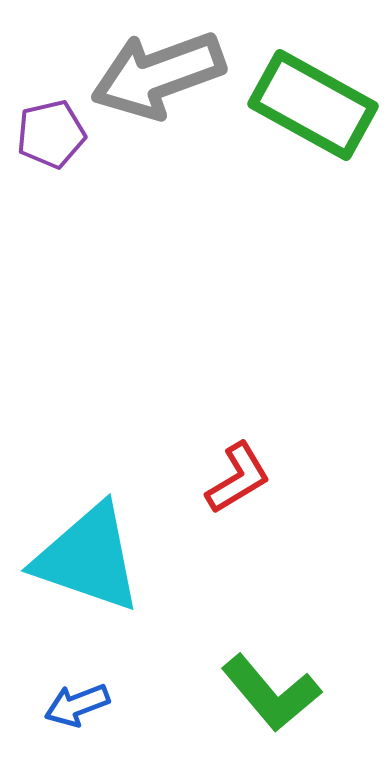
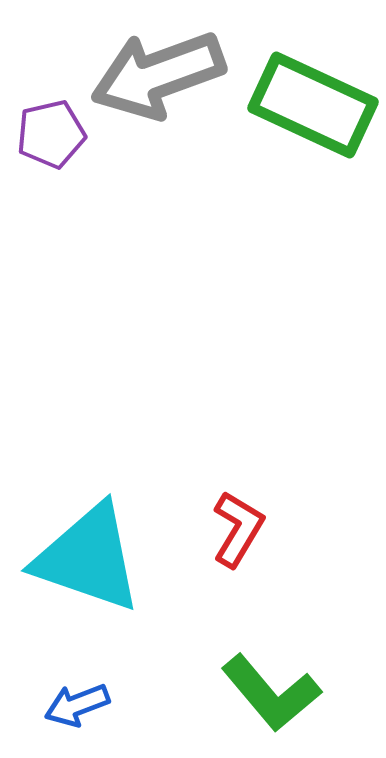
green rectangle: rotated 4 degrees counterclockwise
red L-shape: moved 51 px down; rotated 28 degrees counterclockwise
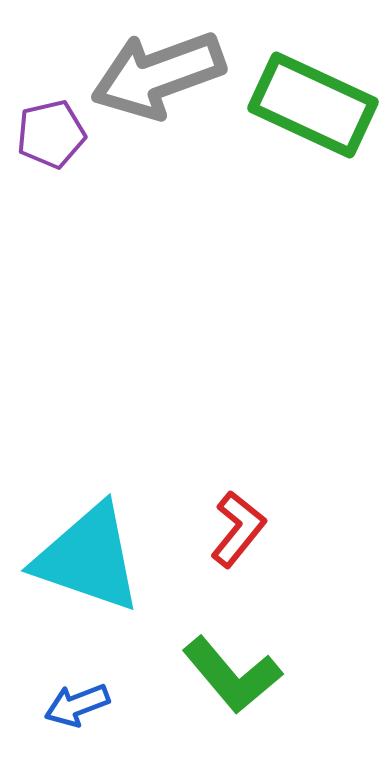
red L-shape: rotated 8 degrees clockwise
green L-shape: moved 39 px left, 18 px up
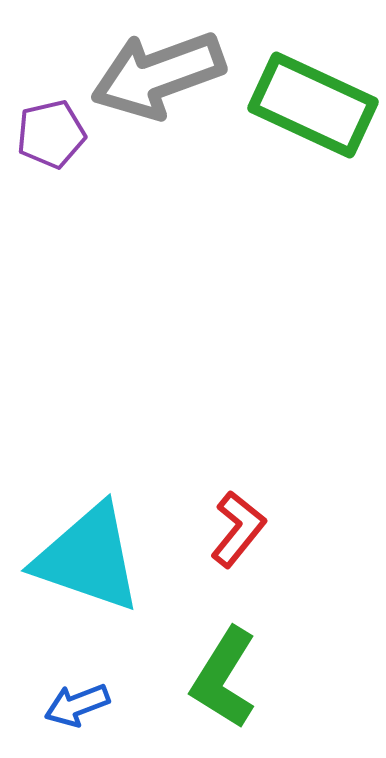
green L-shape: moved 8 px left, 3 px down; rotated 72 degrees clockwise
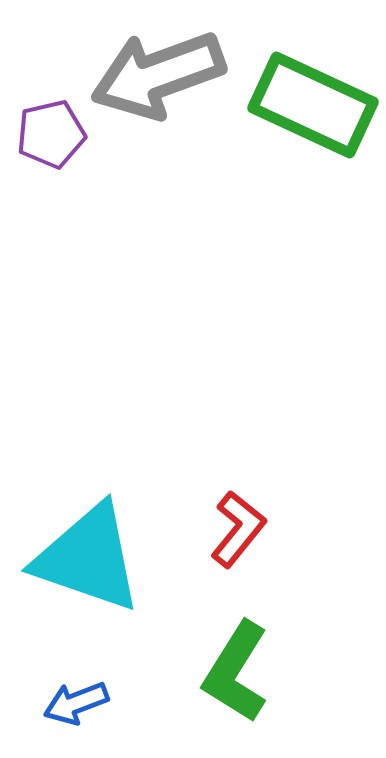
green L-shape: moved 12 px right, 6 px up
blue arrow: moved 1 px left, 2 px up
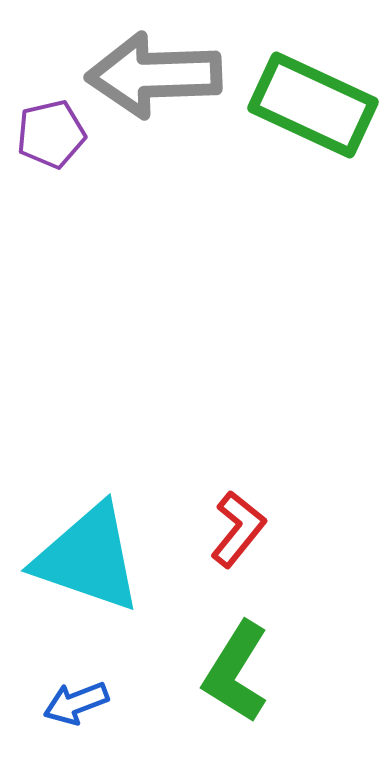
gray arrow: moved 4 px left; rotated 18 degrees clockwise
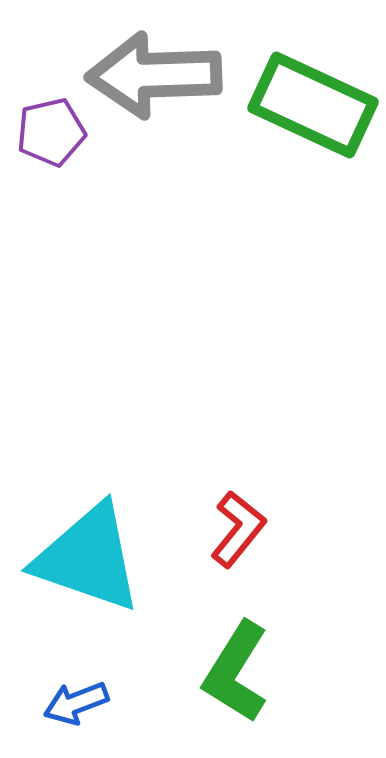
purple pentagon: moved 2 px up
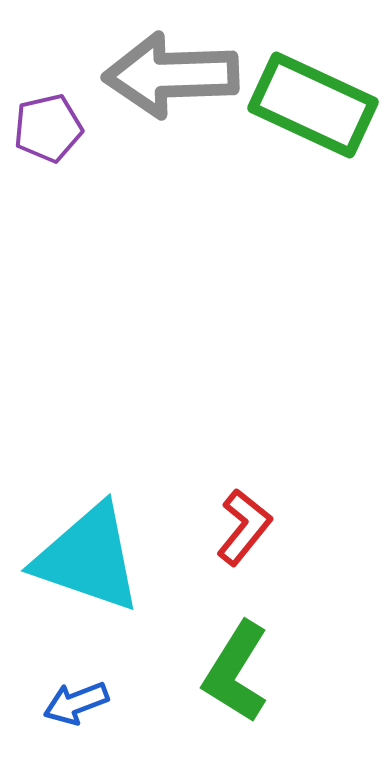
gray arrow: moved 17 px right
purple pentagon: moved 3 px left, 4 px up
red L-shape: moved 6 px right, 2 px up
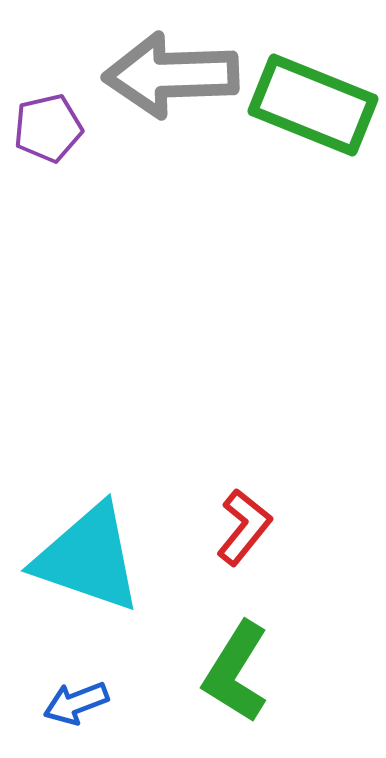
green rectangle: rotated 3 degrees counterclockwise
